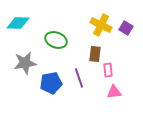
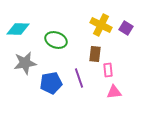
cyan diamond: moved 6 px down
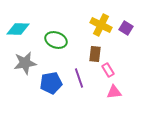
pink rectangle: rotated 24 degrees counterclockwise
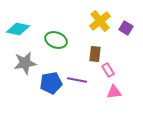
yellow cross: moved 1 px left, 4 px up; rotated 25 degrees clockwise
cyan diamond: rotated 10 degrees clockwise
purple line: moved 2 px left, 2 px down; rotated 60 degrees counterclockwise
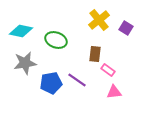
yellow cross: moved 1 px left, 1 px up
cyan diamond: moved 3 px right, 2 px down
pink rectangle: rotated 24 degrees counterclockwise
purple line: rotated 24 degrees clockwise
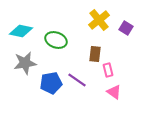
pink rectangle: rotated 40 degrees clockwise
pink triangle: rotated 42 degrees clockwise
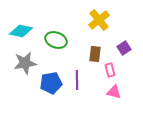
purple square: moved 2 px left, 20 px down; rotated 24 degrees clockwise
pink rectangle: moved 2 px right
purple line: rotated 54 degrees clockwise
pink triangle: rotated 21 degrees counterclockwise
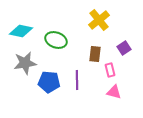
blue pentagon: moved 2 px left, 1 px up; rotated 15 degrees clockwise
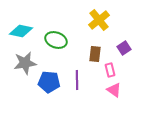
pink triangle: moved 2 px up; rotated 21 degrees clockwise
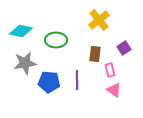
green ellipse: rotated 20 degrees counterclockwise
